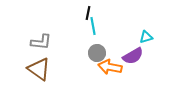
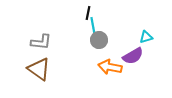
gray circle: moved 2 px right, 13 px up
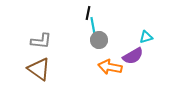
gray L-shape: moved 1 px up
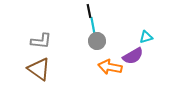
black line: moved 1 px right, 2 px up; rotated 24 degrees counterclockwise
gray circle: moved 2 px left, 1 px down
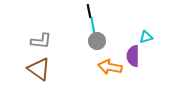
purple semicircle: rotated 120 degrees clockwise
